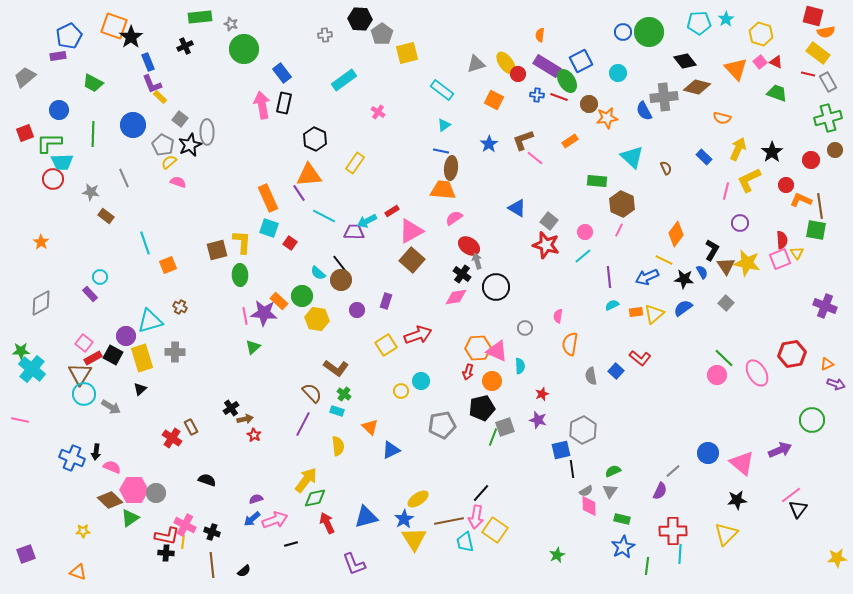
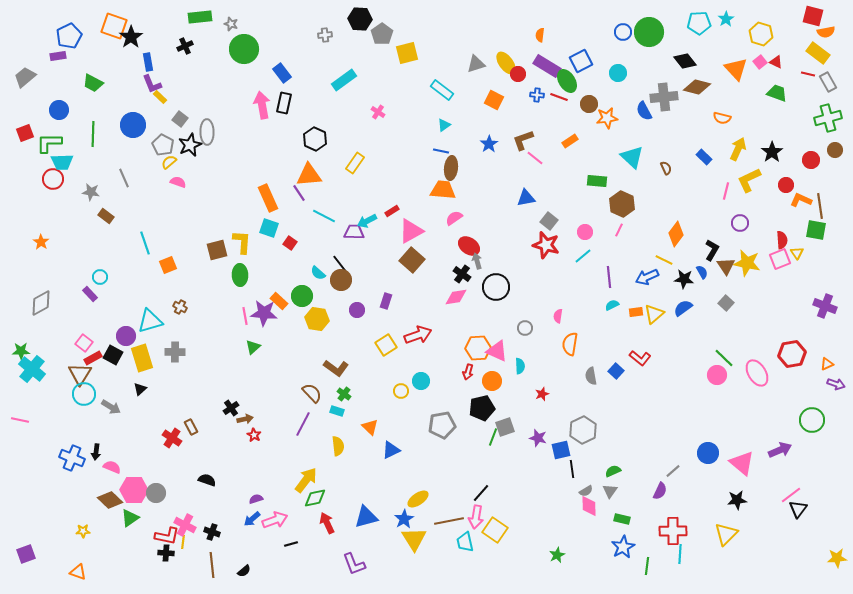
blue rectangle at (148, 62): rotated 12 degrees clockwise
blue triangle at (517, 208): moved 9 px right, 10 px up; rotated 42 degrees counterclockwise
purple star at (538, 420): moved 18 px down
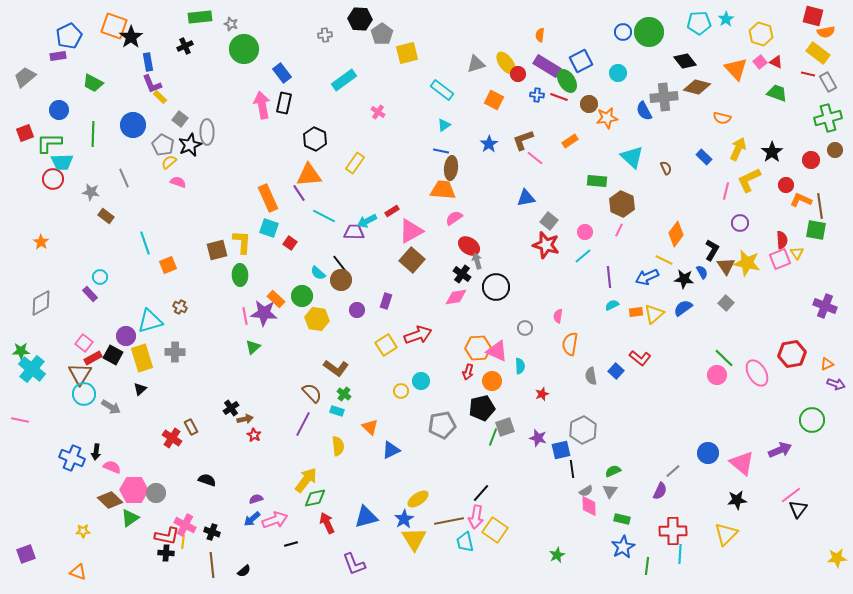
orange rectangle at (279, 301): moved 3 px left, 2 px up
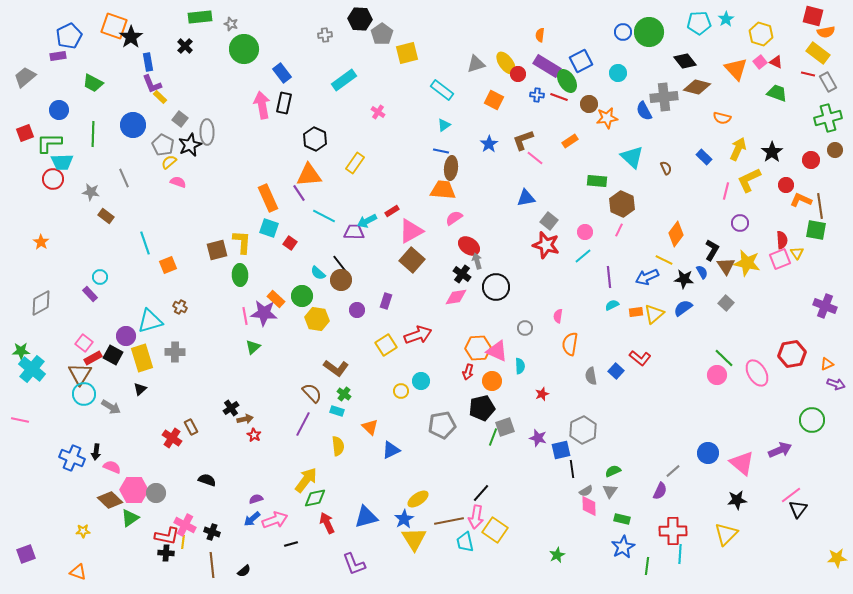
black cross at (185, 46): rotated 21 degrees counterclockwise
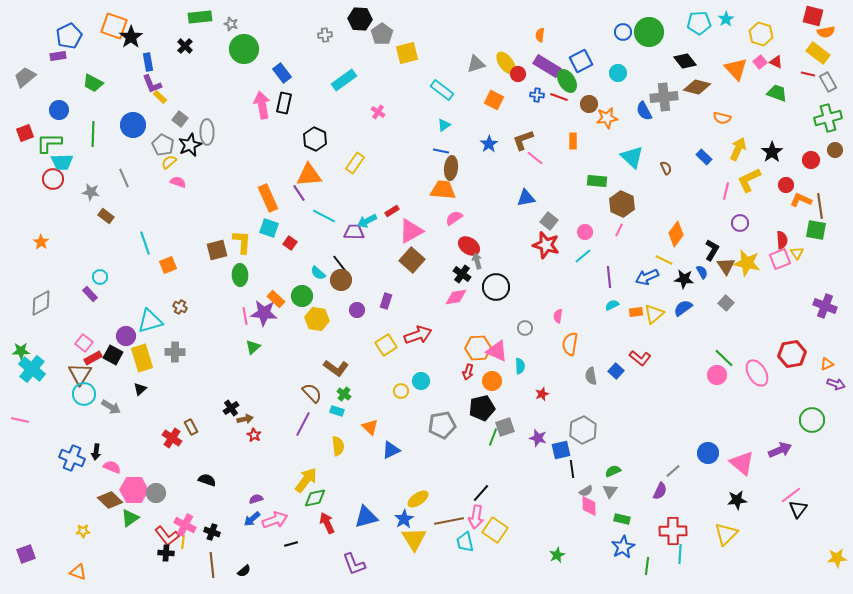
orange rectangle at (570, 141): moved 3 px right; rotated 56 degrees counterclockwise
red L-shape at (167, 536): rotated 40 degrees clockwise
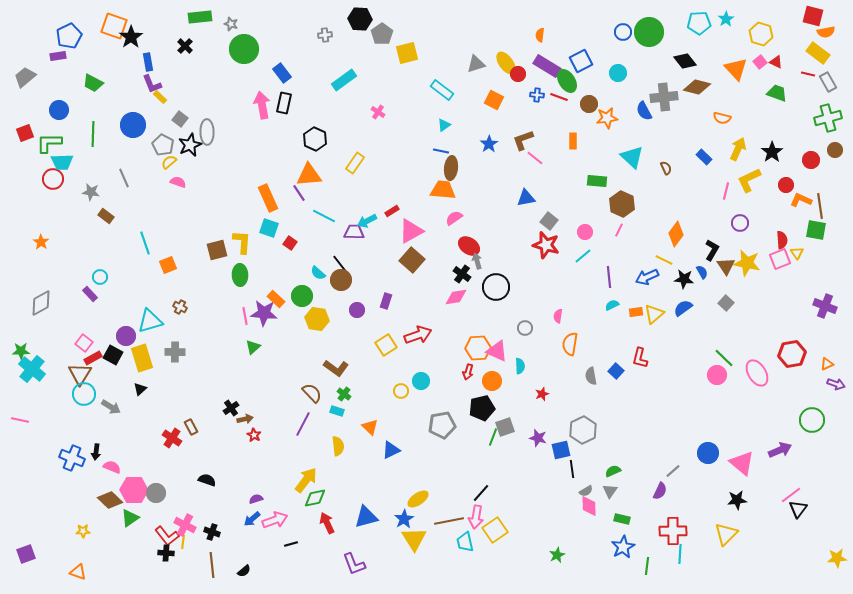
red L-shape at (640, 358): rotated 65 degrees clockwise
yellow square at (495, 530): rotated 20 degrees clockwise
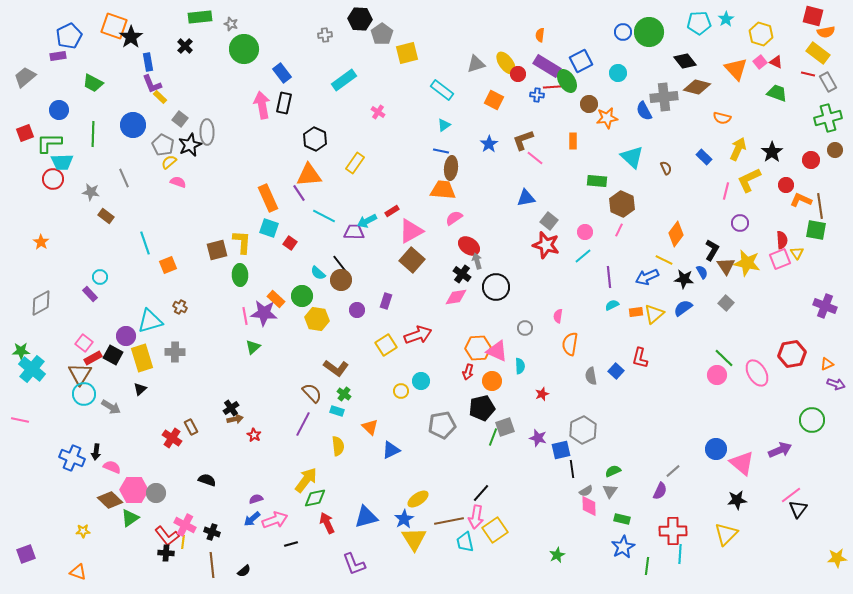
red line at (559, 97): moved 7 px left, 10 px up; rotated 24 degrees counterclockwise
brown arrow at (245, 419): moved 10 px left
blue circle at (708, 453): moved 8 px right, 4 px up
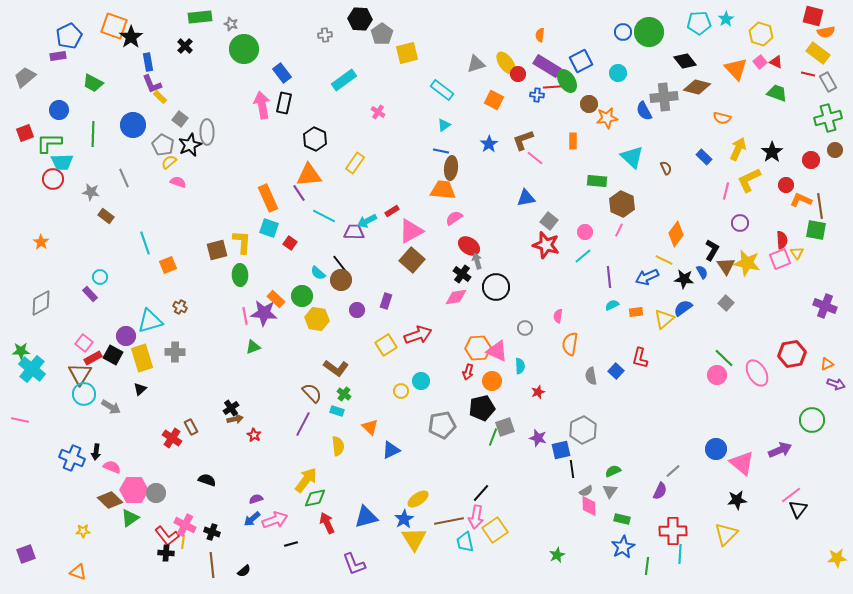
yellow triangle at (654, 314): moved 10 px right, 5 px down
green triangle at (253, 347): rotated 21 degrees clockwise
red star at (542, 394): moved 4 px left, 2 px up
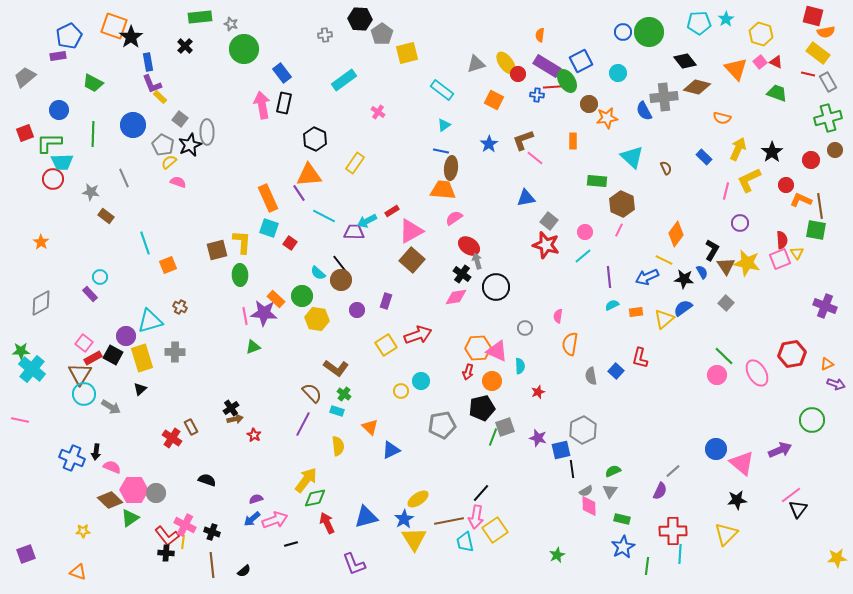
green line at (724, 358): moved 2 px up
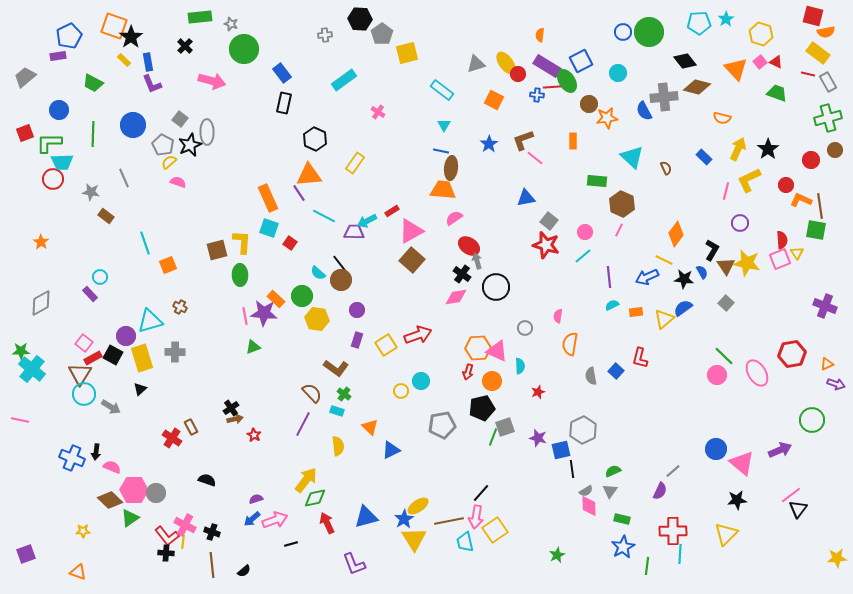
yellow rectangle at (160, 97): moved 36 px left, 37 px up
pink arrow at (262, 105): moved 50 px left, 24 px up; rotated 116 degrees clockwise
cyan triangle at (444, 125): rotated 24 degrees counterclockwise
black star at (772, 152): moved 4 px left, 3 px up
purple rectangle at (386, 301): moved 29 px left, 39 px down
yellow ellipse at (418, 499): moved 7 px down
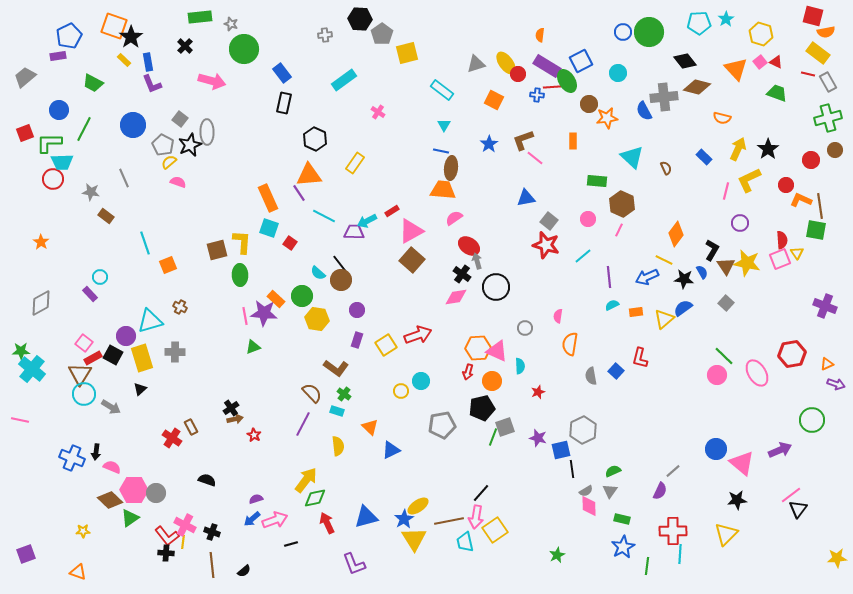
green line at (93, 134): moved 9 px left, 5 px up; rotated 25 degrees clockwise
pink circle at (585, 232): moved 3 px right, 13 px up
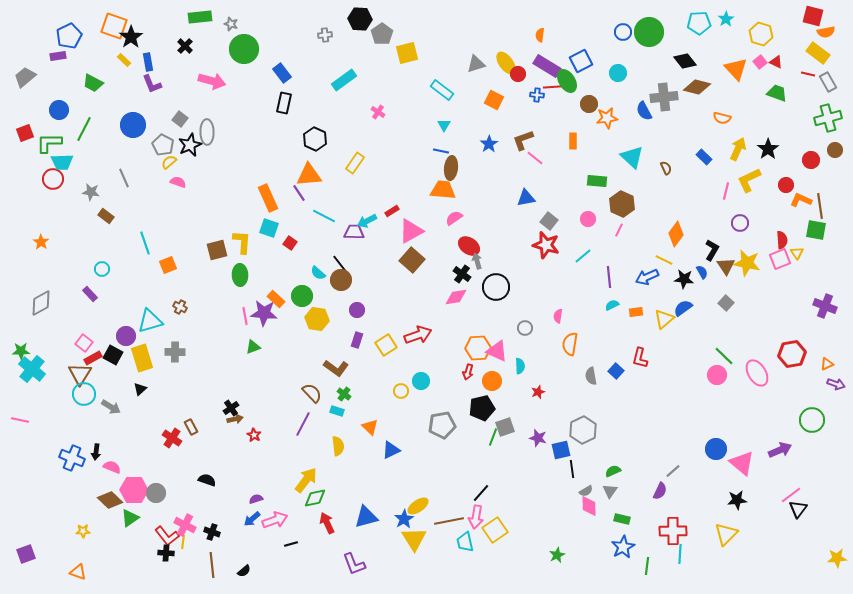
cyan circle at (100, 277): moved 2 px right, 8 px up
